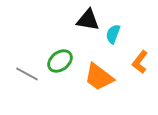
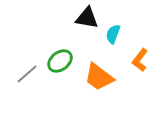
black triangle: moved 1 px left, 2 px up
orange L-shape: moved 2 px up
gray line: rotated 70 degrees counterclockwise
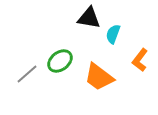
black triangle: moved 2 px right
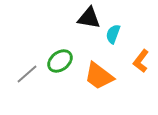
orange L-shape: moved 1 px right, 1 px down
orange trapezoid: moved 1 px up
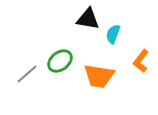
black triangle: moved 1 px left, 1 px down
orange trapezoid: rotated 28 degrees counterclockwise
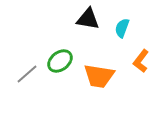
cyan semicircle: moved 9 px right, 6 px up
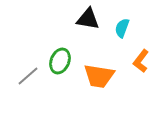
green ellipse: rotated 30 degrees counterclockwise
gray line: moved 1 px right, 2 px down
